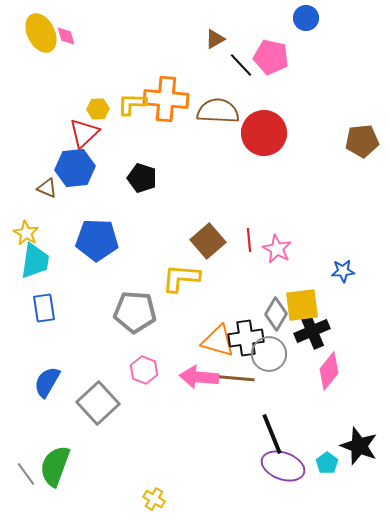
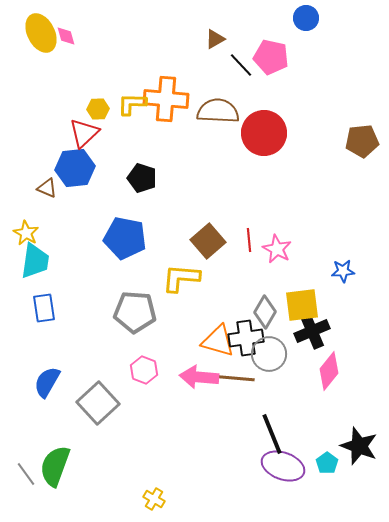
blue pentagon at (97, 240): moved 28 px right, 2 px up; rotated 9 degrees clockwise
gray diamond at (276, 314): moved 11 px left, 2 px up
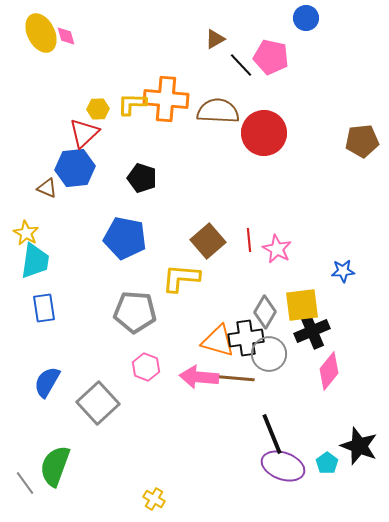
pink hexagon at (144, 370): moved 2 px right, 3 px up
gray line at (26, 474): moved 1 px left, 9 px down
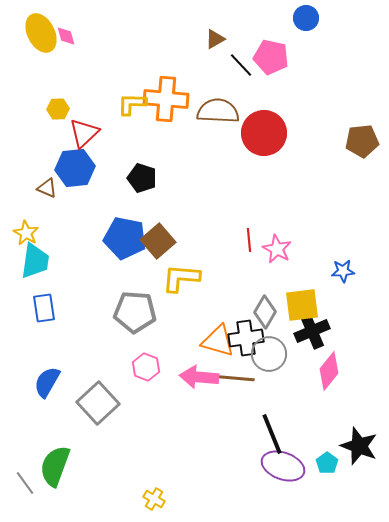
yellow hexagon at (98, 109): moved 40 px left
brown square at (208, 241): moved 50 px left
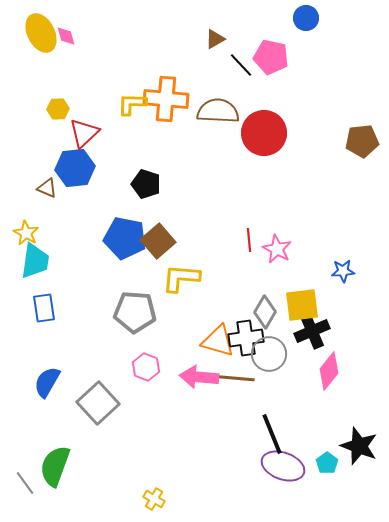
black pentagon at (142, 178): moved 4 px right, 6 px down
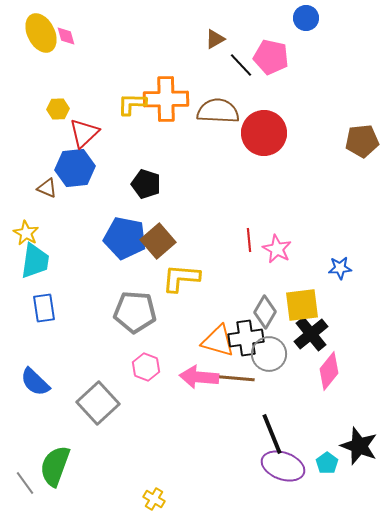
orange cross at (166, 99): rotated 6 degrees counterclockwise
blue star at (343, 271): moved 3 px left, 3 px up
black cross at (312, 331): moved 1 px left, 3 px down; rotated 16 degrees counterclockwise
blue semicircle at (47, 382): moved 12 px left; rotated 76 degrees counterclockwise
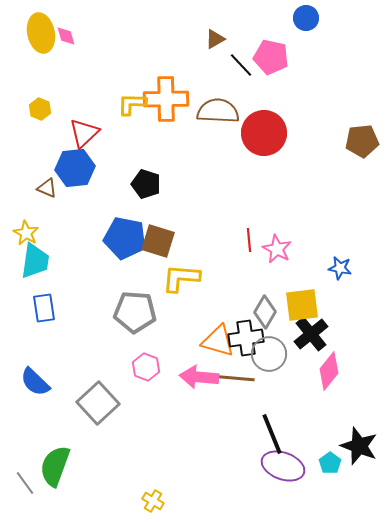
yellow ellipse at (41, 33): rotated 15 degrees clockwise
yellow hexagon at (58, 109): moved 18 px left; rotated 25 degrees clockwise
brown square at (158, 241): rotated 32 degrees counterclockwise
blue star at (340, 268): rotated 15 degrees clockwise
cyan pentagon at (327, 463): moved 3 px right
yellow cross at (154, 499): moved 1 px left, 2 px down
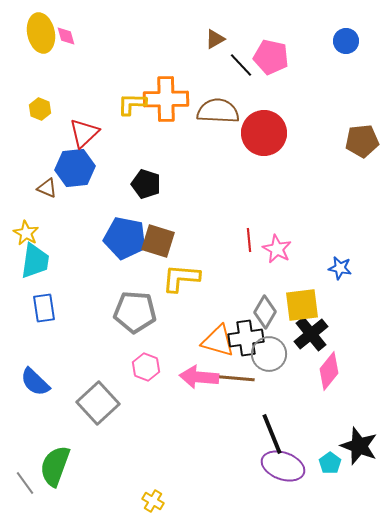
blue circle at (306, 18): moved 40 px right, 23 px down
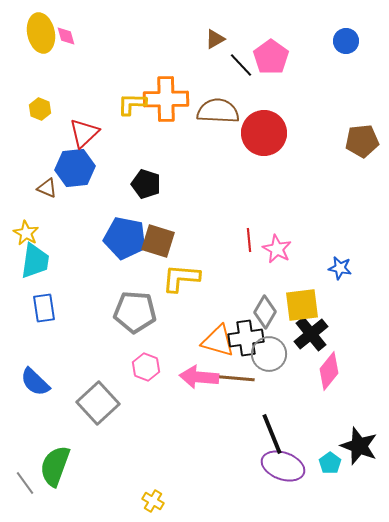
pink pentagon at (271, 57): rotated 24 degrees clockwise
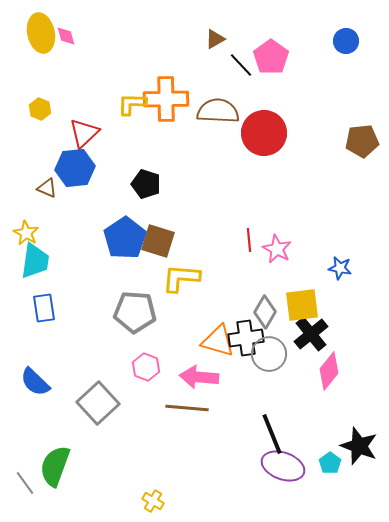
blue pentagon at (125, 238): rotated 27 degrees clockwise
brown line at (233, 378): moved 46 px left, 30 px down
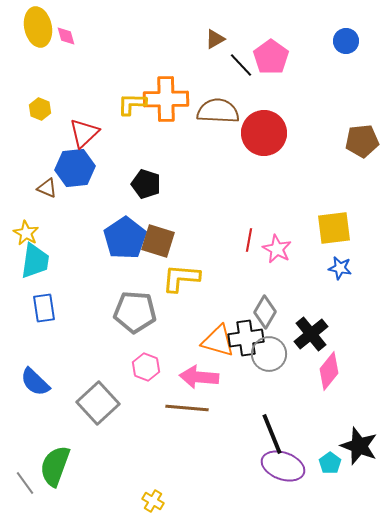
yellow ellipse at (41, 33): moved 3 px left, 6 px up
red line at (249, 240): rotated 15 degrees clockwise
yellow square at (302, 305): moved 32 px right, 77 px up
